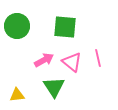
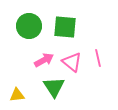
green circle: moved 12 px right
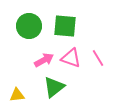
green square: moved 1 px up
pink line: rotated 18 degrees counterclockwise
pink triangle: moved 1 px left, 4 px up; rotated 20 degrees counterclockwise
green triangle: rotated 25 degrees clockwise
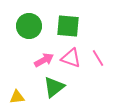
green square: moved 3 px right
yellow triangle: moved 2 px down
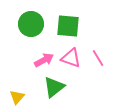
green circle: moved 2 px right, 2 px up
yellow triangle: rotated 42 degrees counterclockwise
